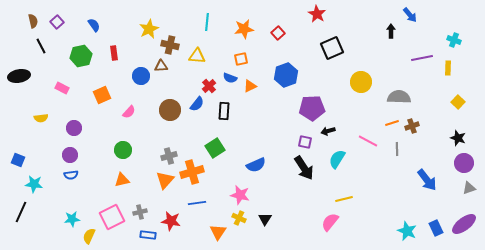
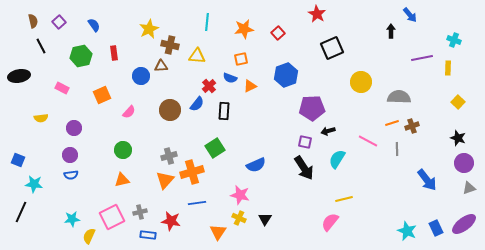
purple square at (57, 22): moved 2 px right
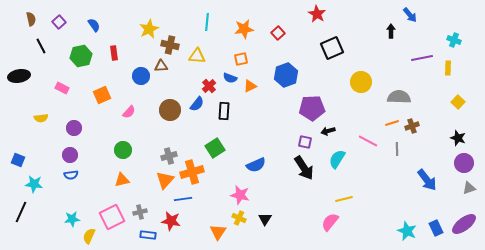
brown semicircle at (33, 21): moved 2 px left, 2 px up
blue line at (197, 203): moved 14 px left, 4 px up
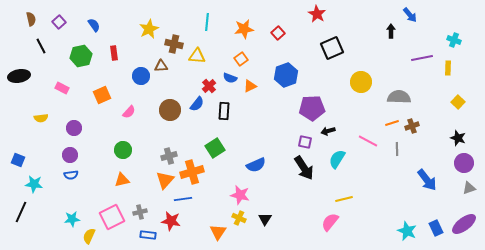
brown cross at (170, 45): moved 4 px right, 1 px up
orange square at (241, 59): rotated 24 degrees counterclockwise
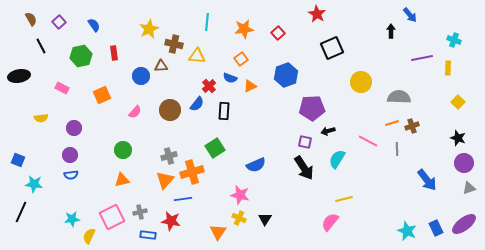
brown semicircle at (31, 19): rotated 16 degrees counterclockwise
pink semicircle at (129, 112): moved 6 px right
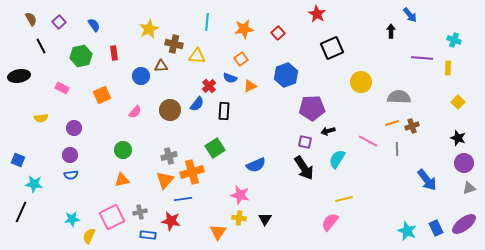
purple line at (422, 58): rotated 15 degrees clockwise
yellow cross at (239, 218): rotated 16 degrees counterclockwise
